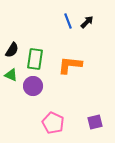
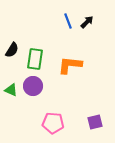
green triangle: moved 15 px down
pink pentagon: rotated 20 degrees counterclockwise
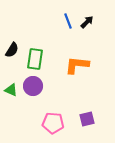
orange L-shape: moved 7 px right
purple square: moved 8 px left, 3 px up
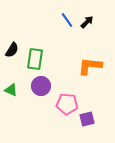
blue line: moved 1 px left, 1 px up; rotated 14 degrees counterclockwise
orange L-shape: moved 13 px right, 1 px down
purple circle: moved 8 px right
pink pentagon: moved 14 px right, 19 px up
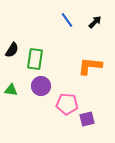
black arrow: moved 8 px right
green triangle: rotated 16 degrees counterclockwise
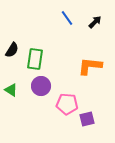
blue line: moved 2 px up
green triangle: rotated 24 degrees clockwise
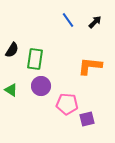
blue line: moved 1 px right, 2 px down
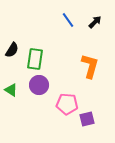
orange L-shape: rotated 100 degrees clockwise
purple circle: moved 2 px left, 1 px up
